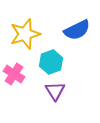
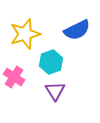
pink cross: moved 3 px down
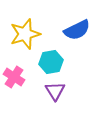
cyan hexagon: rotated 10 degrees clockwise
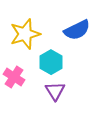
cyan hexagon: rotated 20 degrees counterclockwise
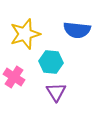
blue semicircle: rotated 32 degrees clockwise
cyan hexagon: rotated 25 degrees counterclockwise
purple triangle: moved 1 px right, 1 px down
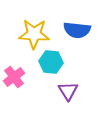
yellow star: moved 9 px right; rotated 20 degrees clockwise
pink cross: rotated 20 degrees clockwise
purple triangle: moved 12 px right, 1 px up
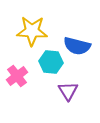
blue semicircle: moved 16 px down; rotated 8 degrees clockwise
yellow star: moved 2 px left, 3 px up
pink cross: moved 3 px right, 1 px up
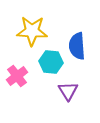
blue semicircle: rotated 72 degrees clockwise
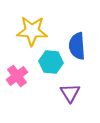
purple triangle: moved 2 px right, 2 px down
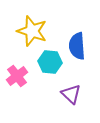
yellow star: rotated 16 degrees clockwise
cyan hexagon: moved 1 px left
purple triangle: moved 1 px right, 1 px down; rotated 15 degrees counterclockwise
